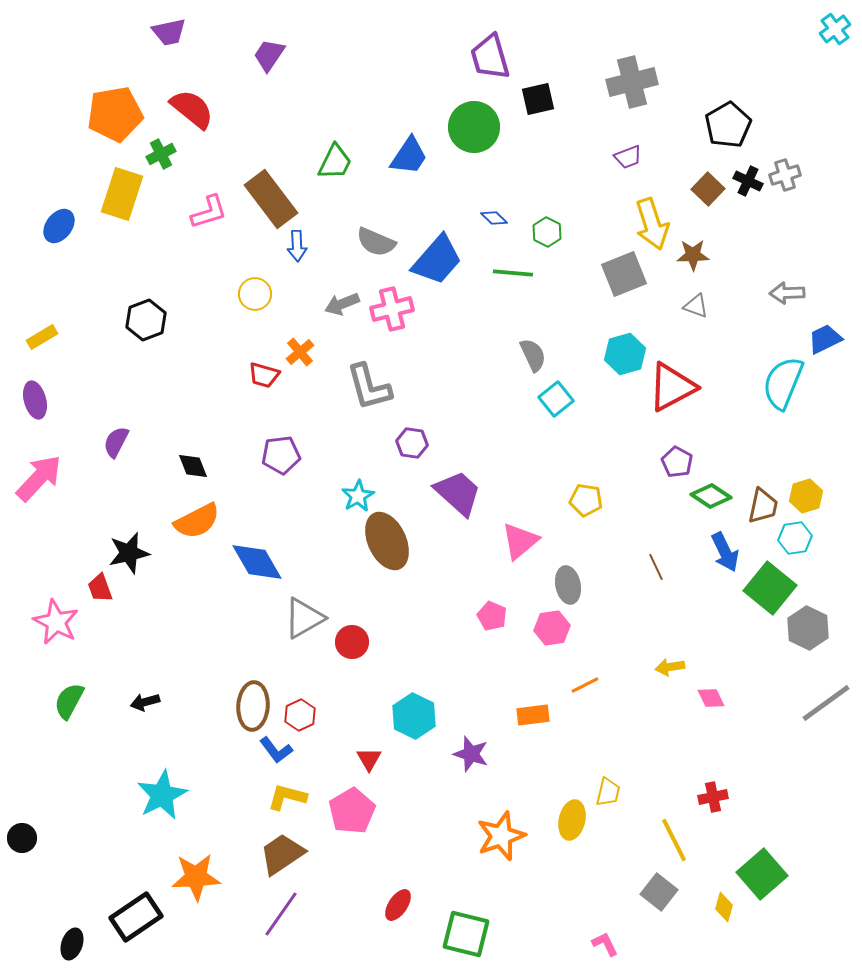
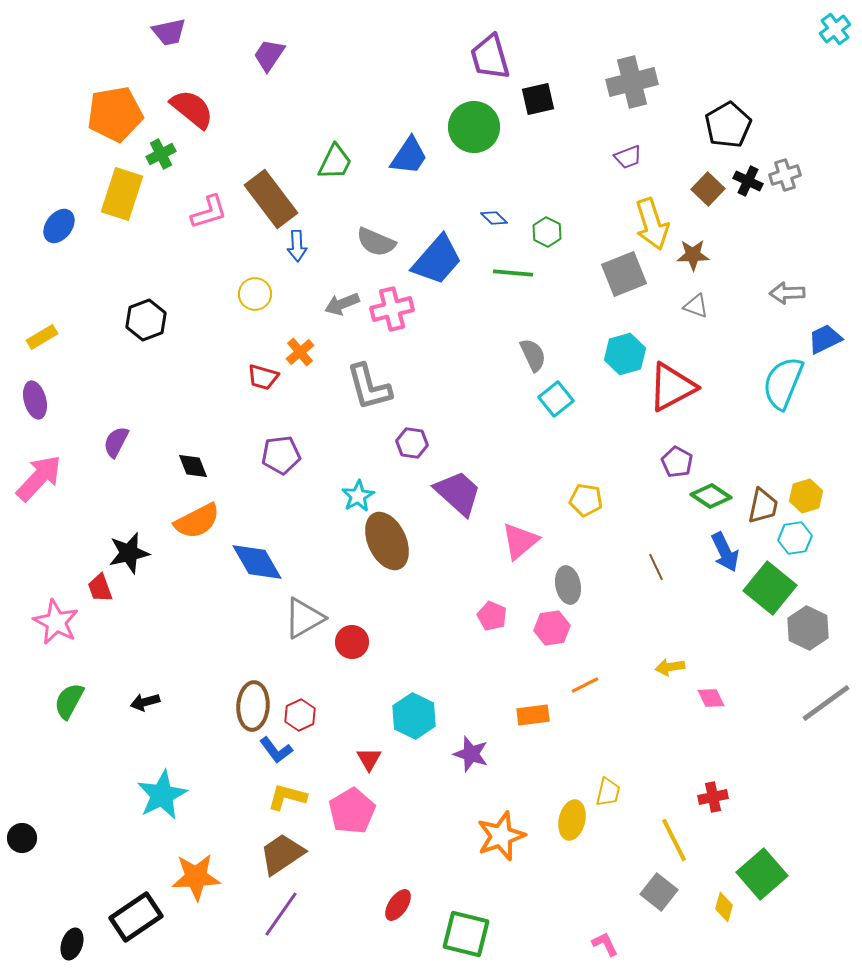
red trapezoid at (264, 375): moved 1 px left, 2 px down
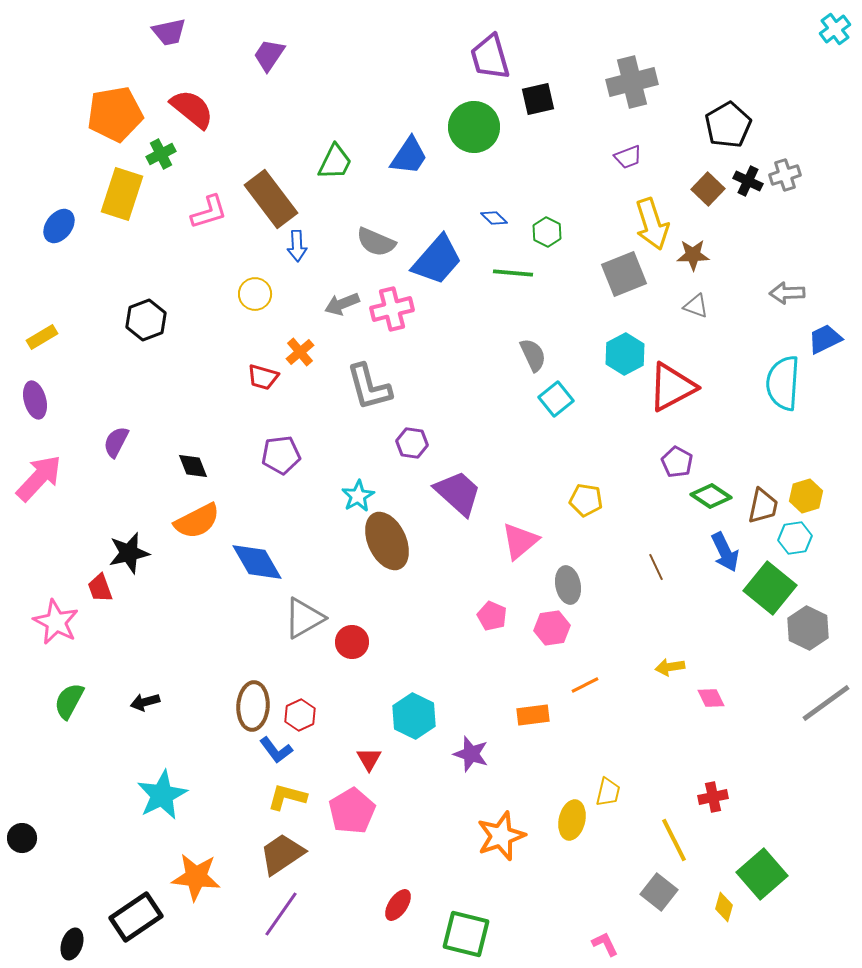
cyan hexagon at (625, 354): rotated 12 degrees counterclockwise
cyan semicircle at (783, 383): rotated 18 degrees counterclockwise
orange star at (196, 877): rotated 9 degrees clockwise
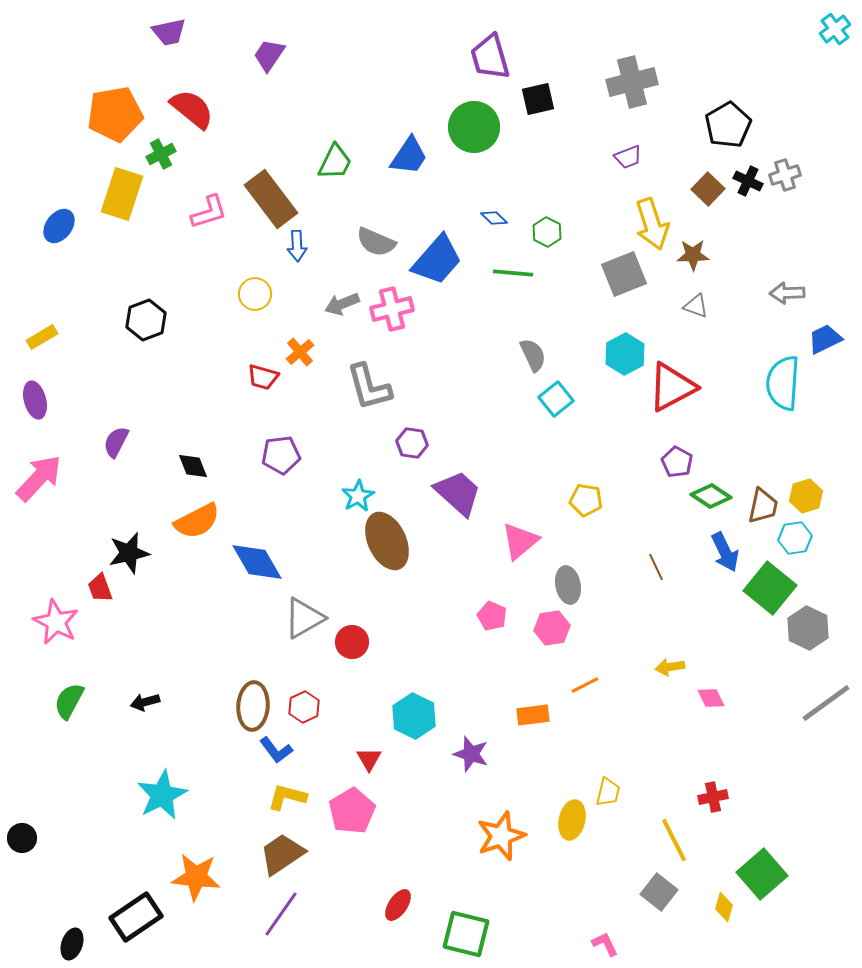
red hexagon at (300, 715): moved 4 px right, 8 px up
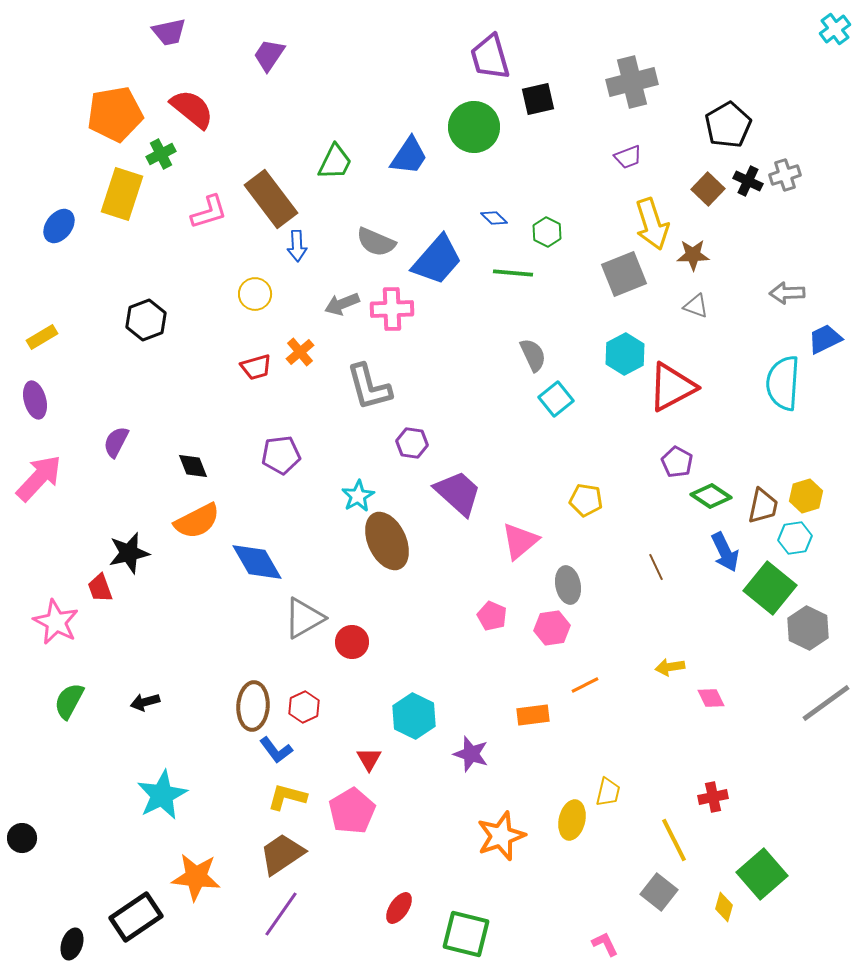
pink cross at (392, 309): rotated 12 degrees clockwise
red trapezoid at (263, 377): moved 7 px left, 10 px up; rotated 32 degrees counterclockwise
red ellipse at (398, 905): moved 1 px right, 3 px down
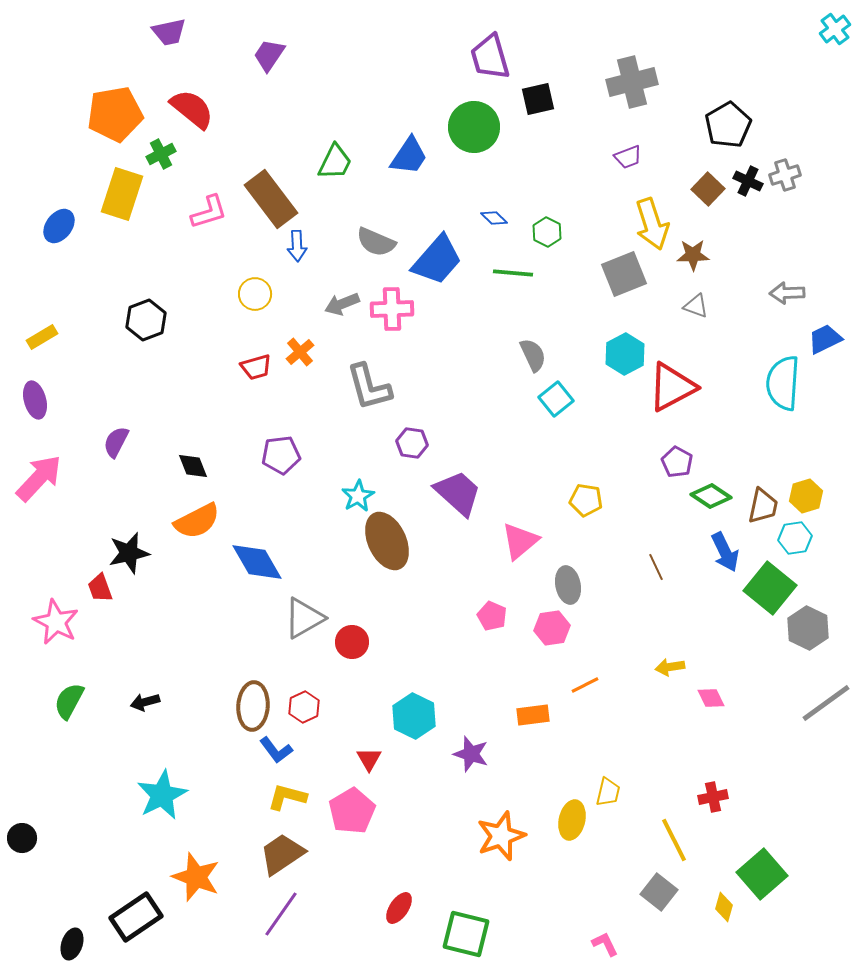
orange star at (196, 877): rotated 15 degrees clockwise
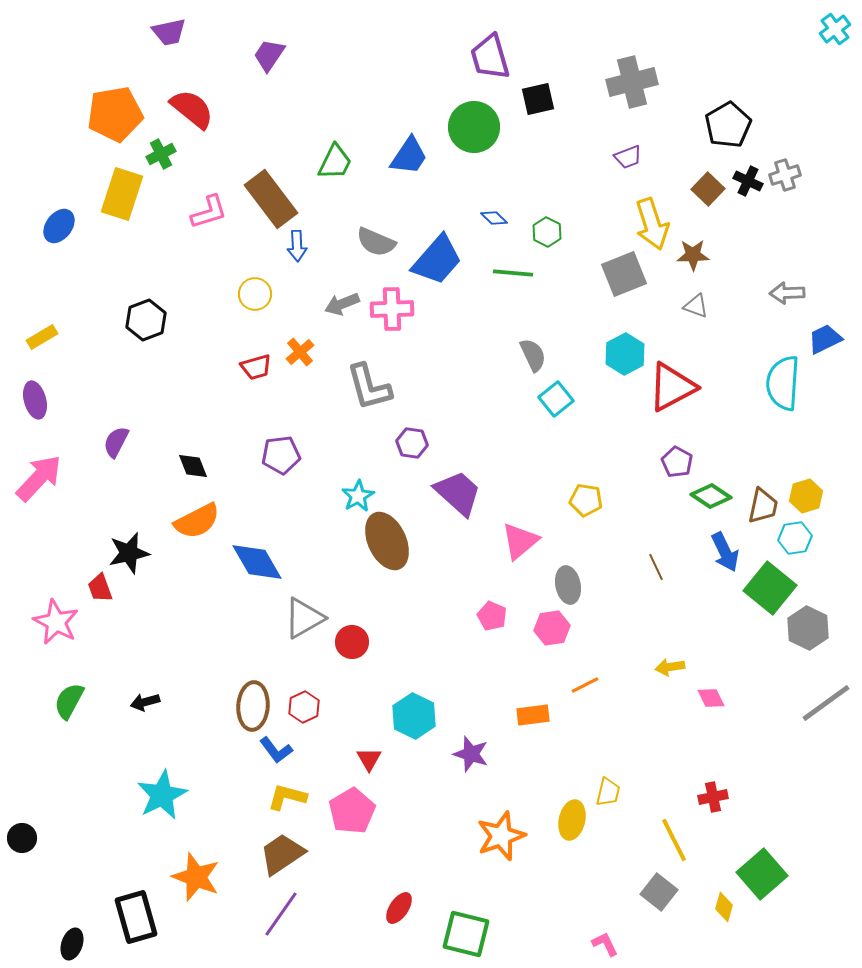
black rectangle at (136, 917): rotated 72 degrees counterclockwise
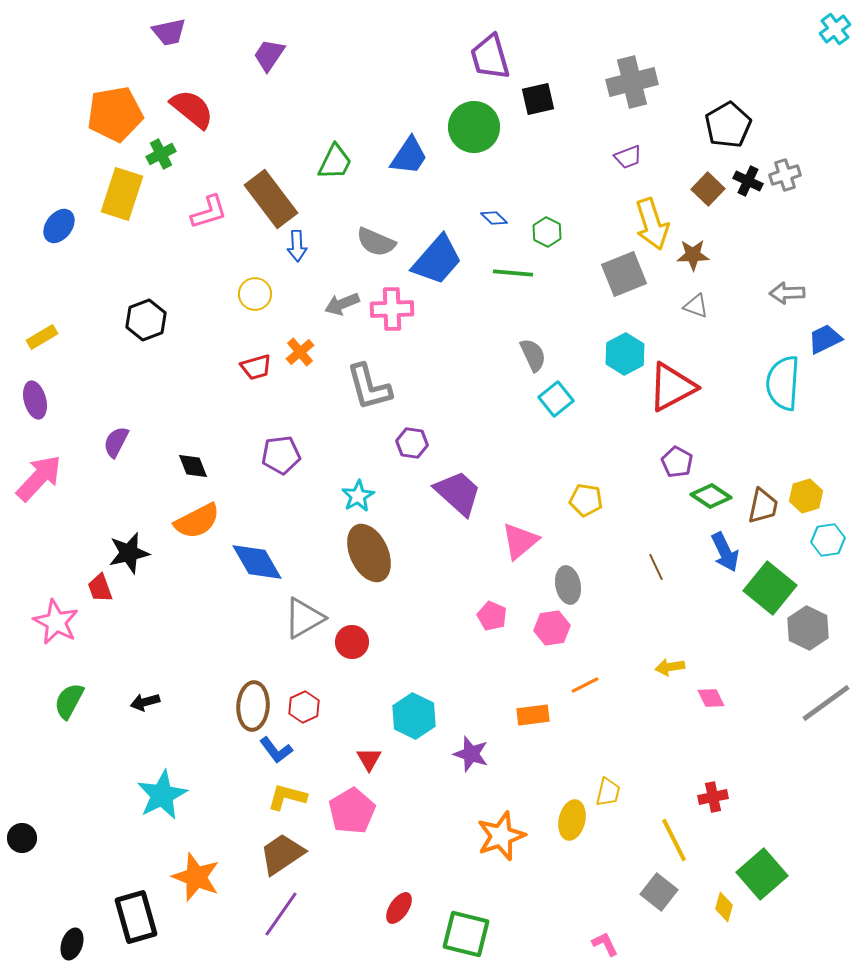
cyan hexagon at (795, 538): moved 33 px right, 2 px down
brown ellipse at (387, 541): moved 18 px left, 12 px down
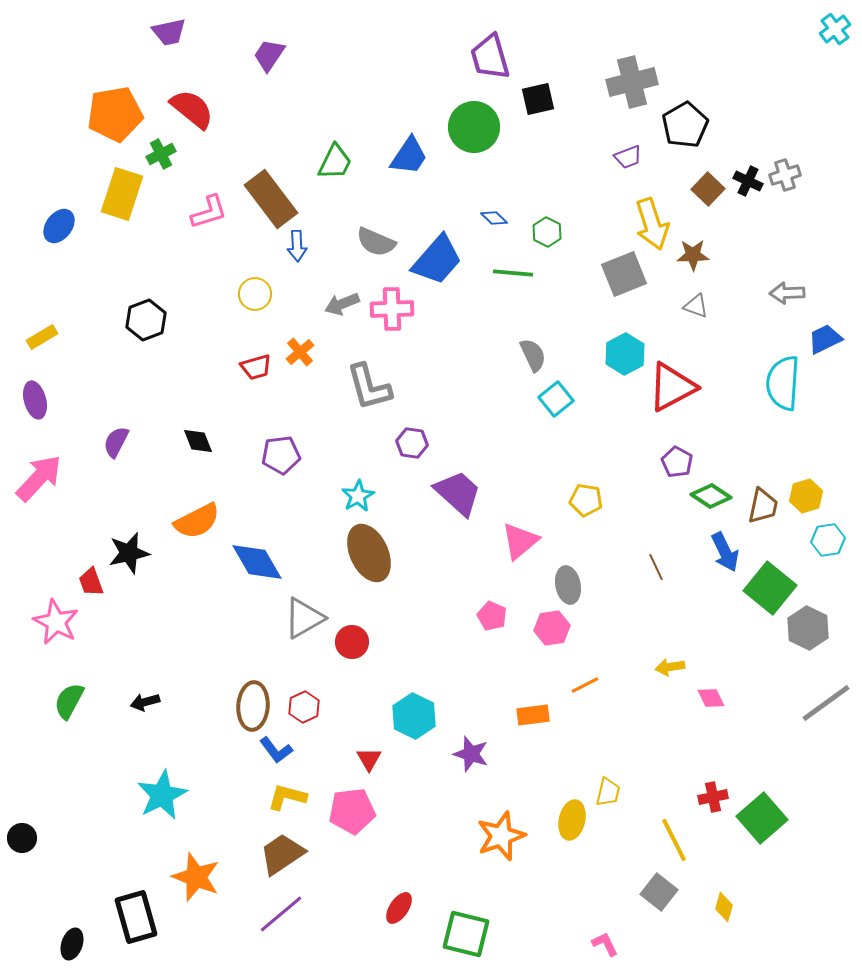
black pentagon at (728, 125): moved 43 px left
black diamond at (193, 466): moved 5 px right, 25 px up
red trapezoid at (100, 588): moved 9 px left, 6 px up
pink pentagon at (352, 811): rotated 24 degrees clockwise
green square at (762, 874): moved 56 px up
purple line at (281, 914): rotated 15 degrees clockwise
